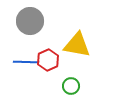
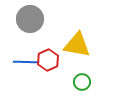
gray circle: moved 2 px up
green circle: moved 11 px right, 4 px up
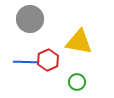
yellow triangle: moved 2 px right, 3 px up
green circle: moved 5 px left
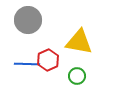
gray circle: moved 2 px left, 1 px down
blue line: moved 1 px right, 2 px down
green circle: moved 6 px up
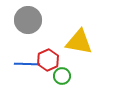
green circle: moved 15 px left
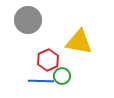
blue line: moved 14 px right, 17 px down
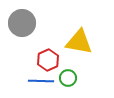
gray circle: moved 6 px left, 3 px down
green circle: moved 6 px right, 2 px down
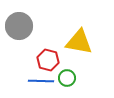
gray circle: moved 3 px left, 3 px down
red hexagon: rotated 20 degrees counterclockwise
green circle: moved 1 px left
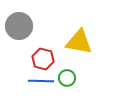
red hexagon: moved 5 px left, 1 px up
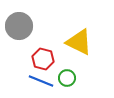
yellow triangle: rotated 16 degrees clockwise
blue line: rotated 20 degrees clockwise
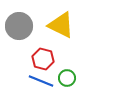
yellow triangle: moved 18 px left, 17 px up
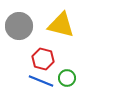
yellow triangle: rotated 12 degrees counterclockwise
